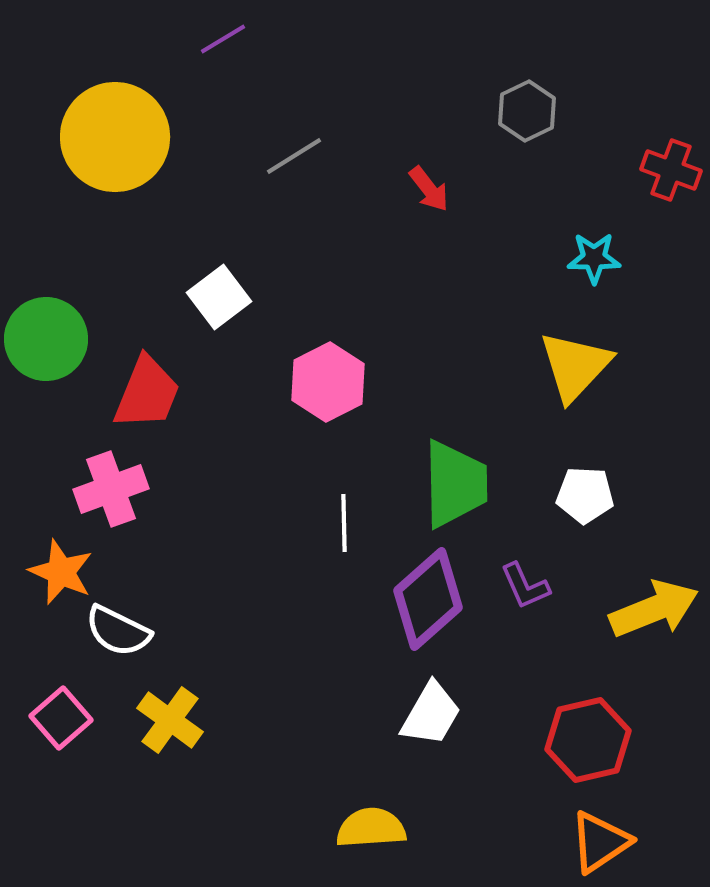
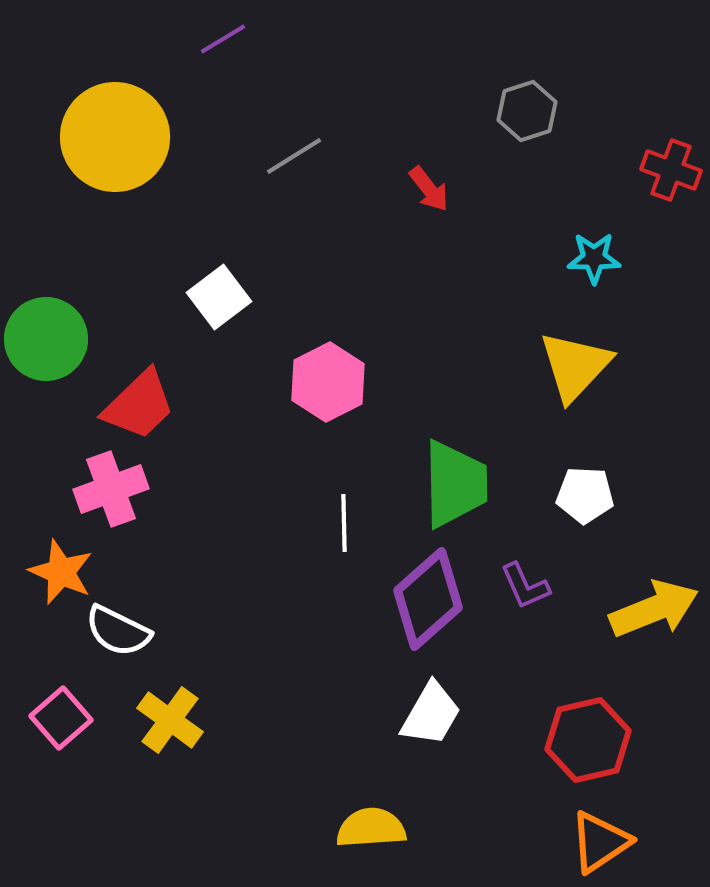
gray hexagon: rotated 8 degrees clockwise
red trapezoid: moved 8 px left, 12 px down; rotated 24 degrees clockwise
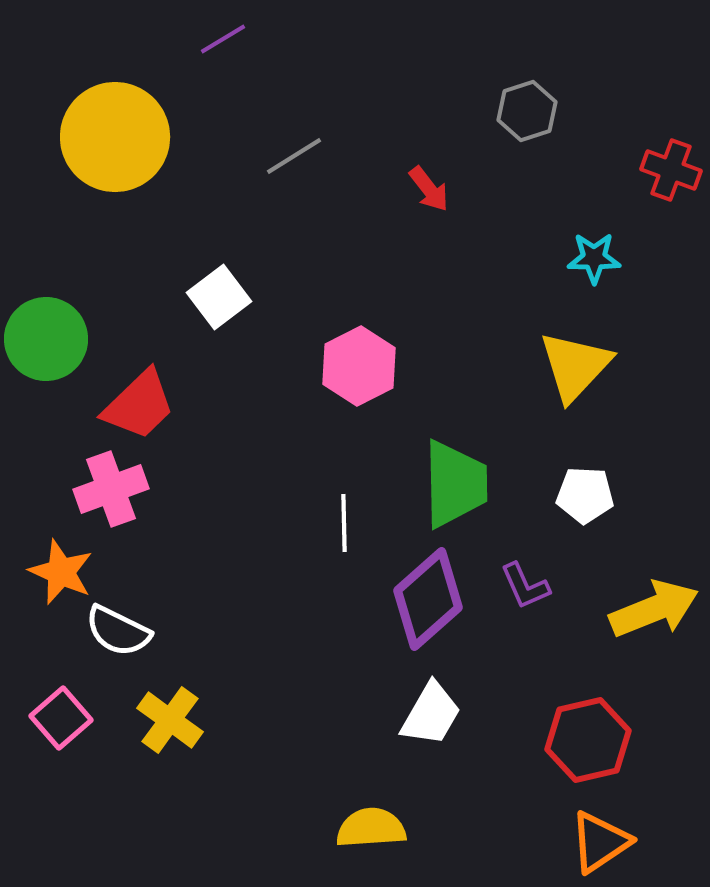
pink hexagon: moved 31 px right, 16 px up
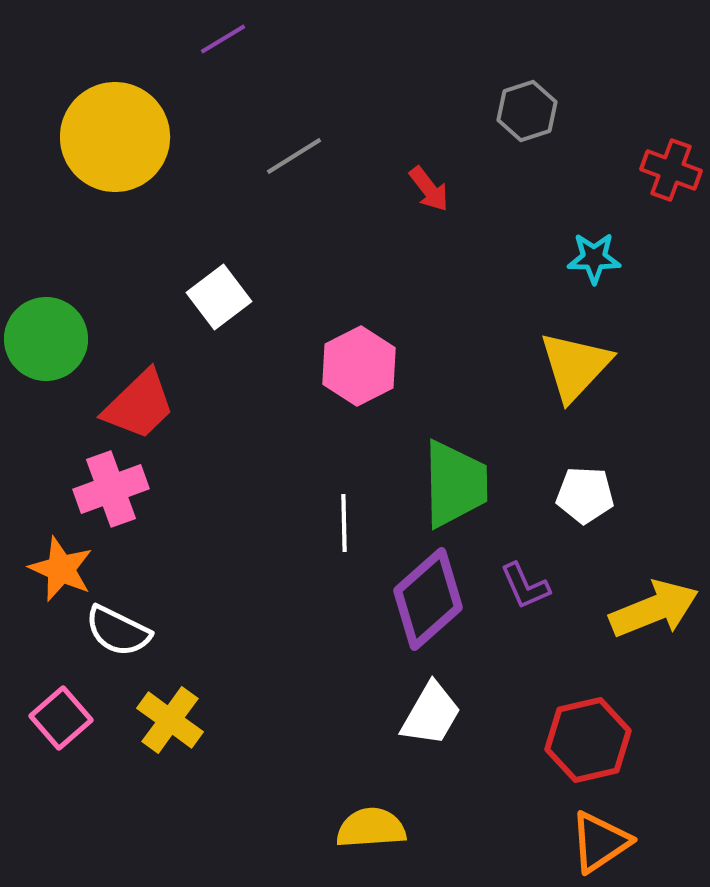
orange star: moved 3 px up
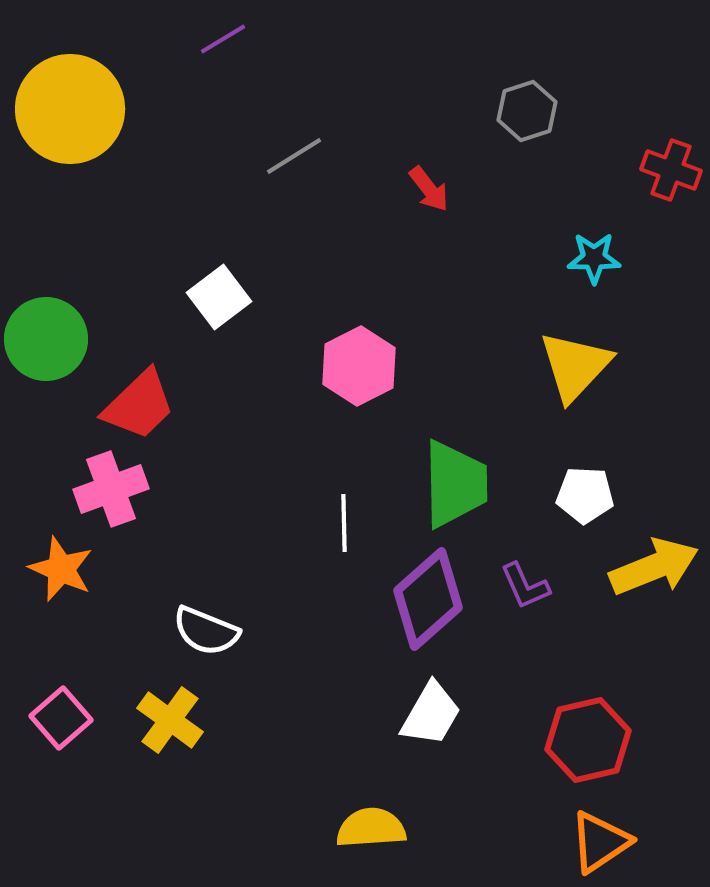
yellow circle: moved 45 px left, 28 px up
yellow arrow: moved 42 px up
white semicircle: moved 88 px right; rotated 4 degrees counterclockwise
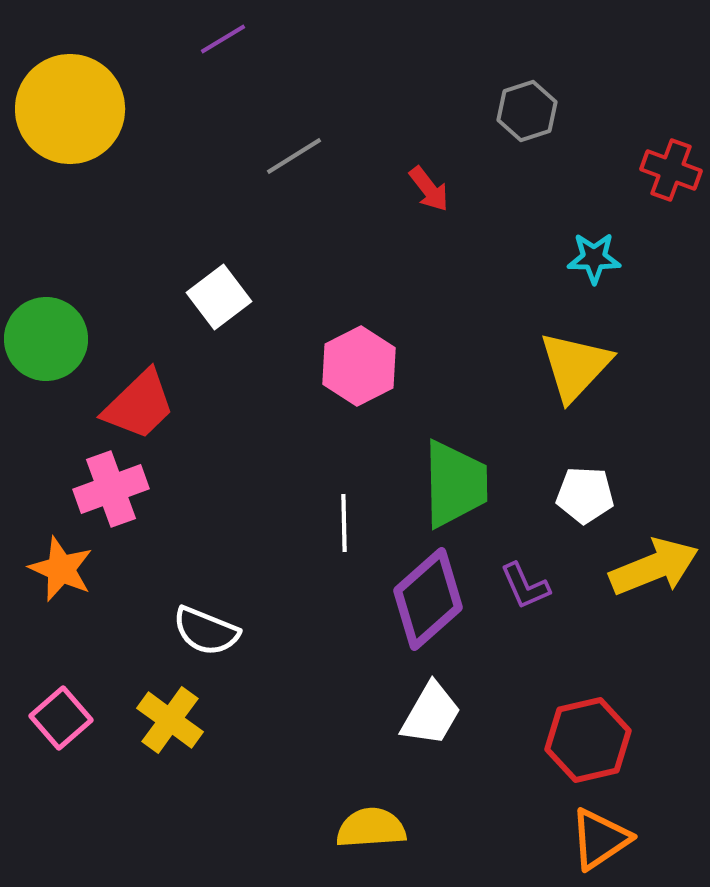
orange triangle: moved 3 px up
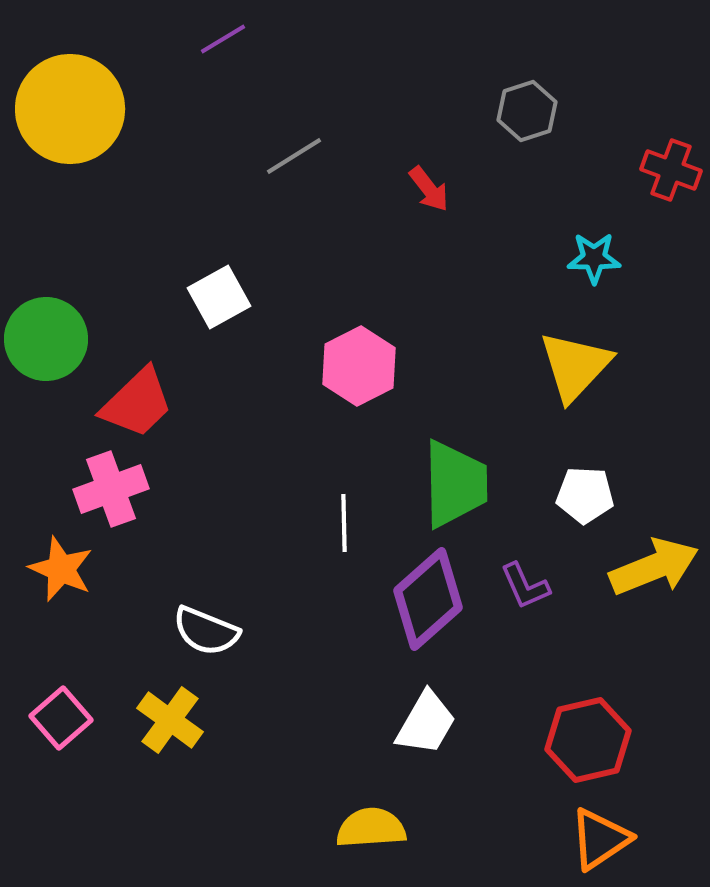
white square: rotated 8 degrees clockwise
red trapezoid: moved 2 px left, 2 px up
white trapezoid: moved 5 px left, 9 px down
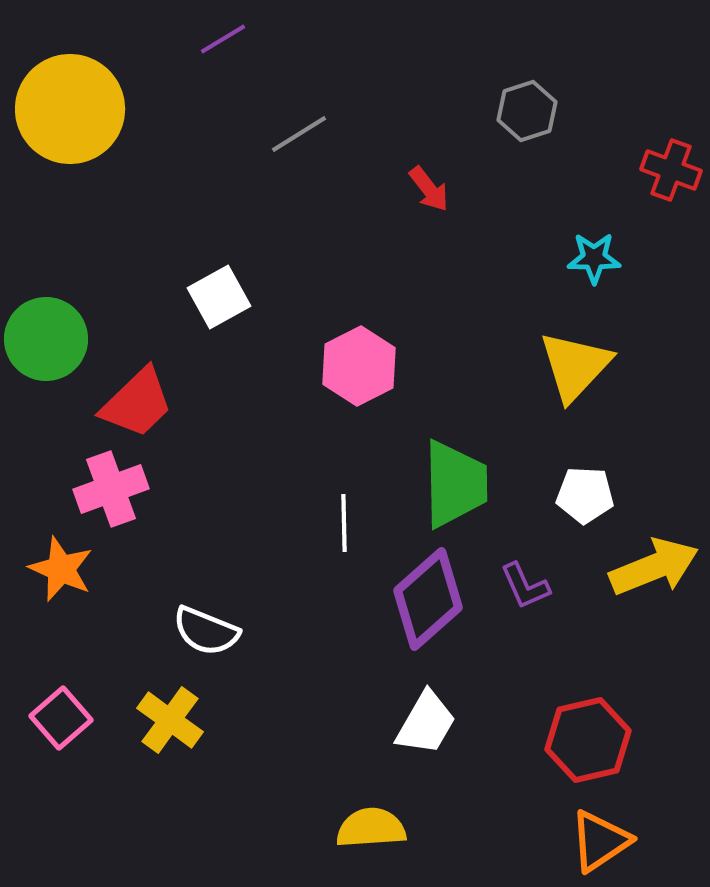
gray line: moved 5 px right, 22 px up
orange triangle: moved 2 px down
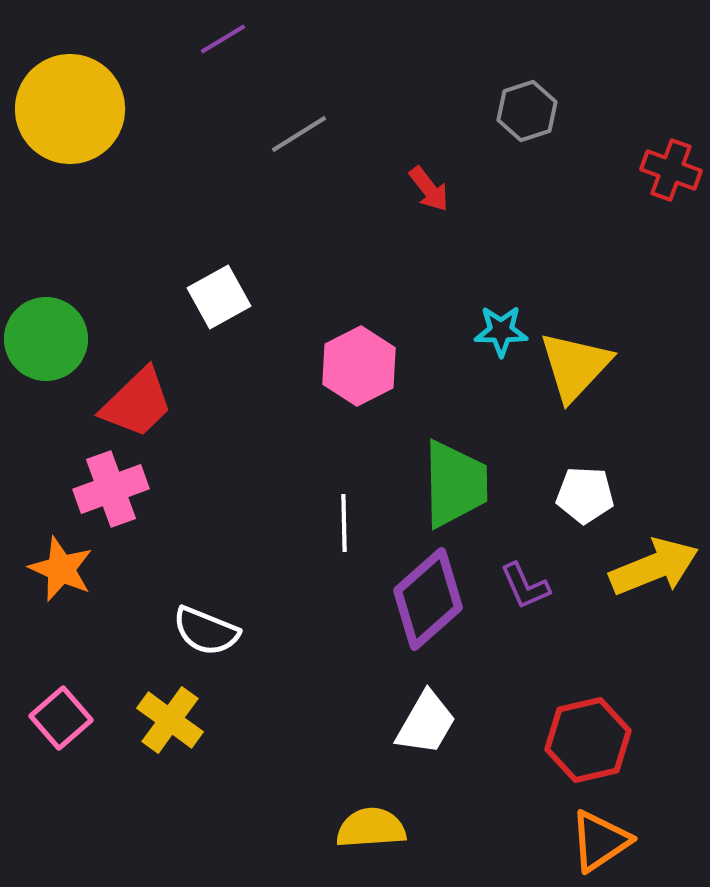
cyan star: moved 93 px left, 73 px down
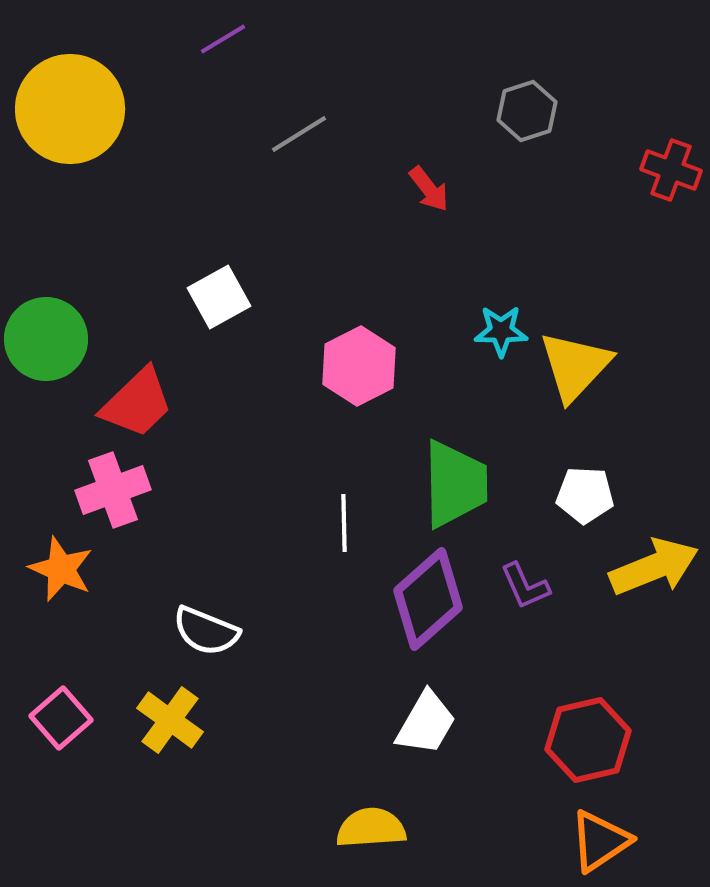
pink cross: moved 2 px right, 1 px down
